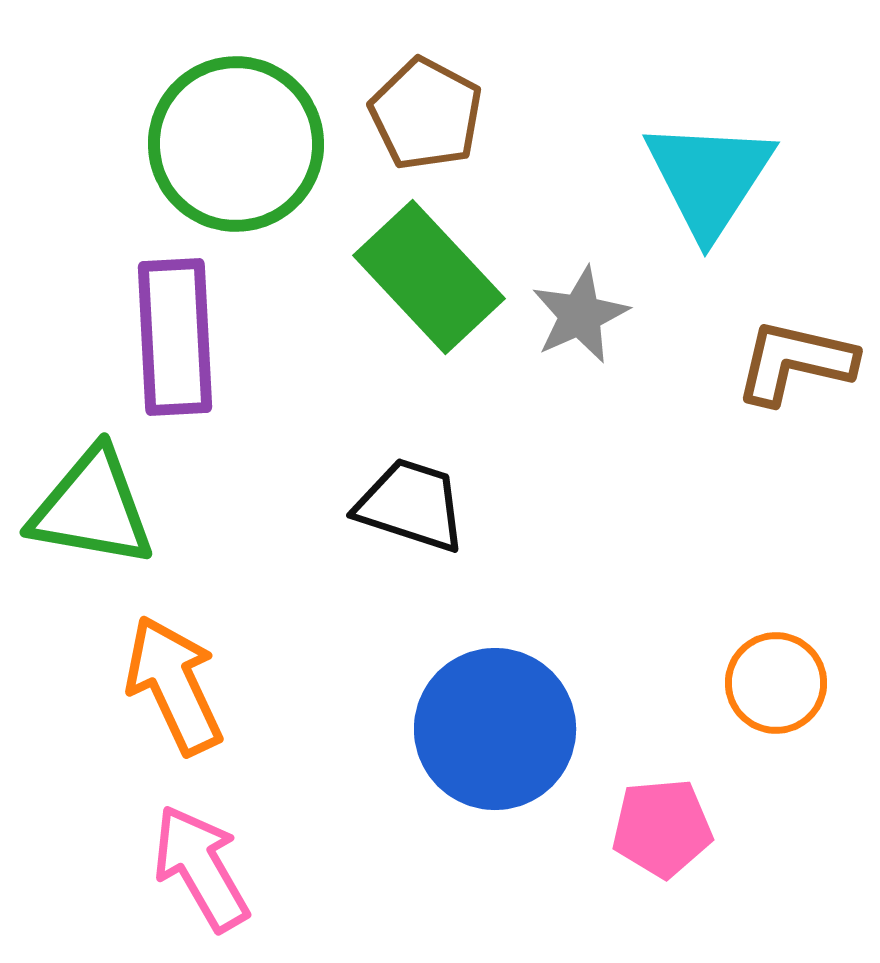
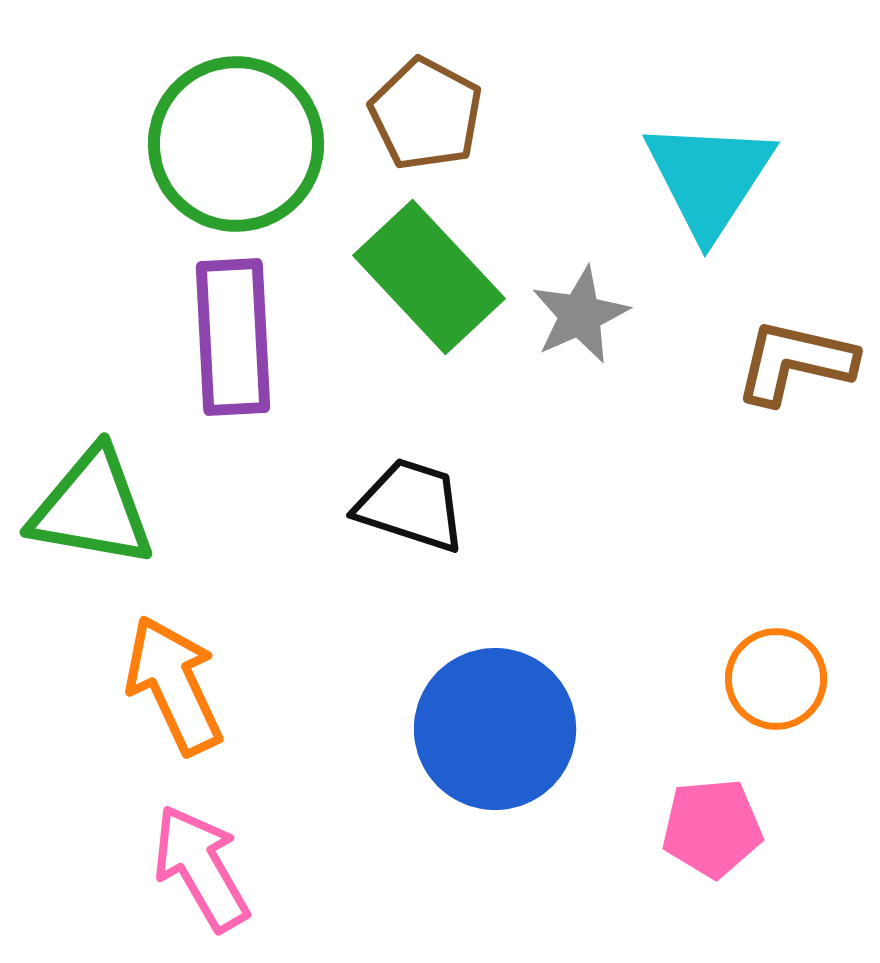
purple rectangle: moved 58 px right
orange circle: moved 4 px up
pink pentagon: moved 50 px right
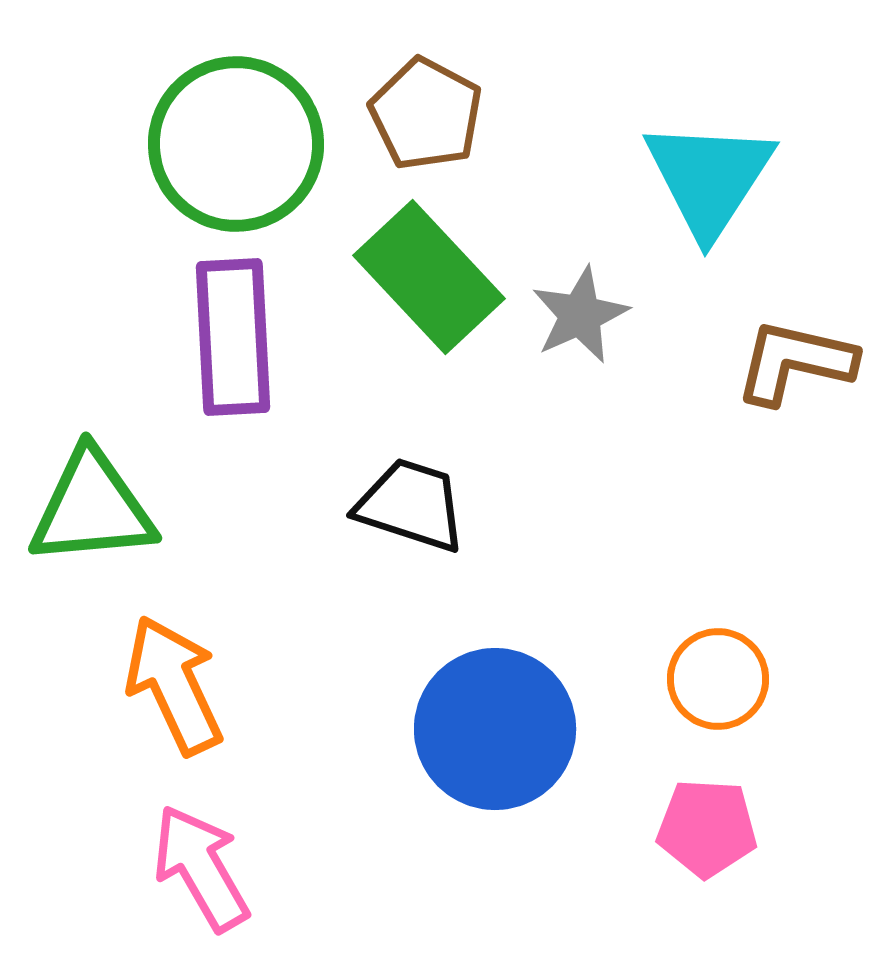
green triangle: rotated 15 degrees counterclockwise
orange circle: moved 58 px left
pink pentagon: moved 5 px left; rotated 8 degrees clockwise
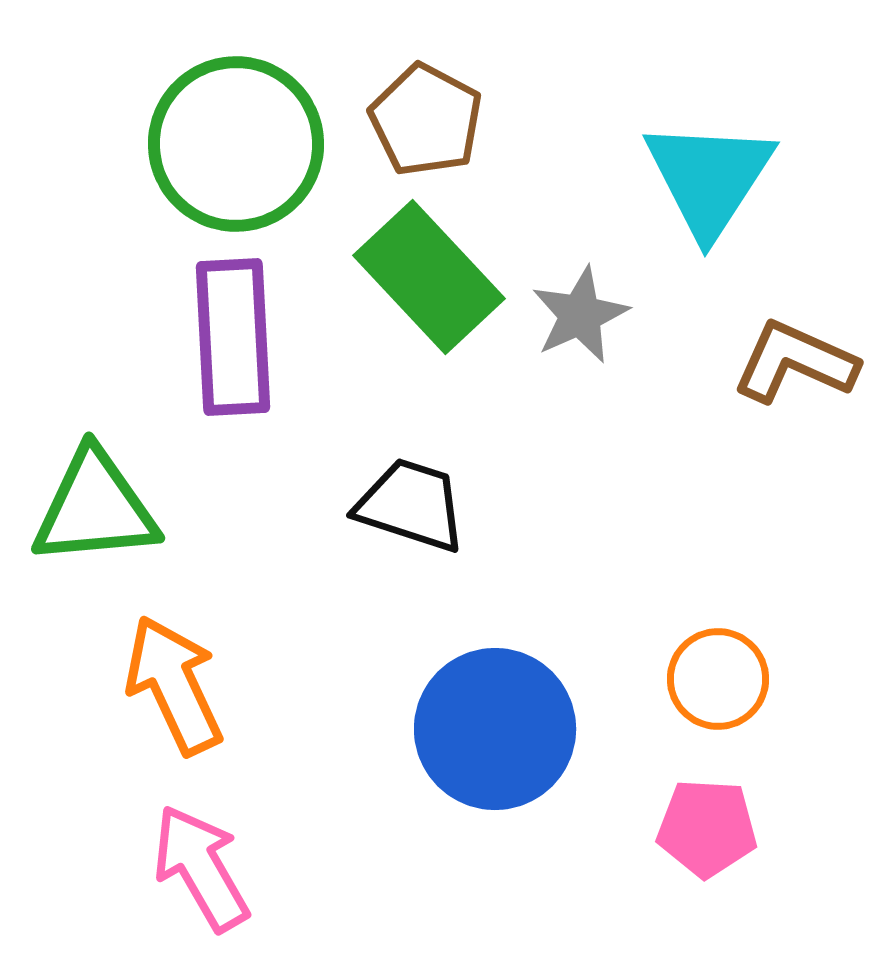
brown pentagon: moved 6 px down
brown L-shape: rotated 11 degrees clockwise
green triangle: moved 3 px right
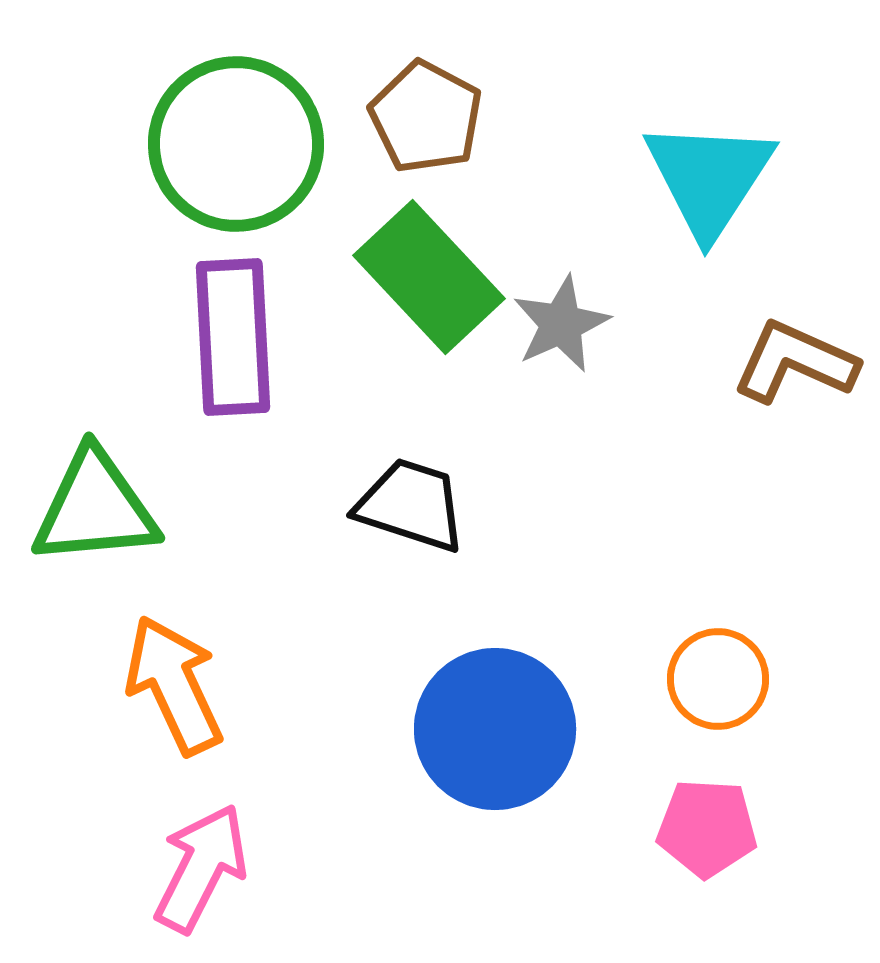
brown pentagon: moved 3 px up
gray star: moved 19 px left, 9 px down
pink arrow: rotated 57 degrees clockwise
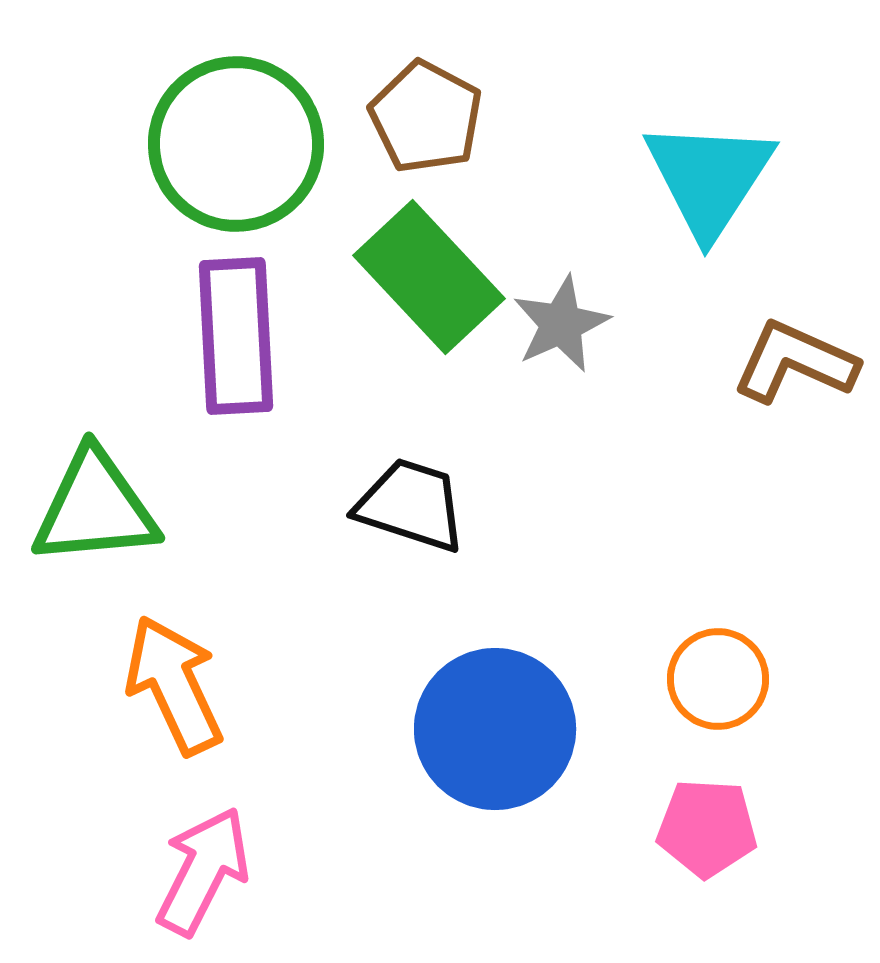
purple rectangle: moved 3 px right, 1 px up
pink arrow: moved 2 px right, 3 px down
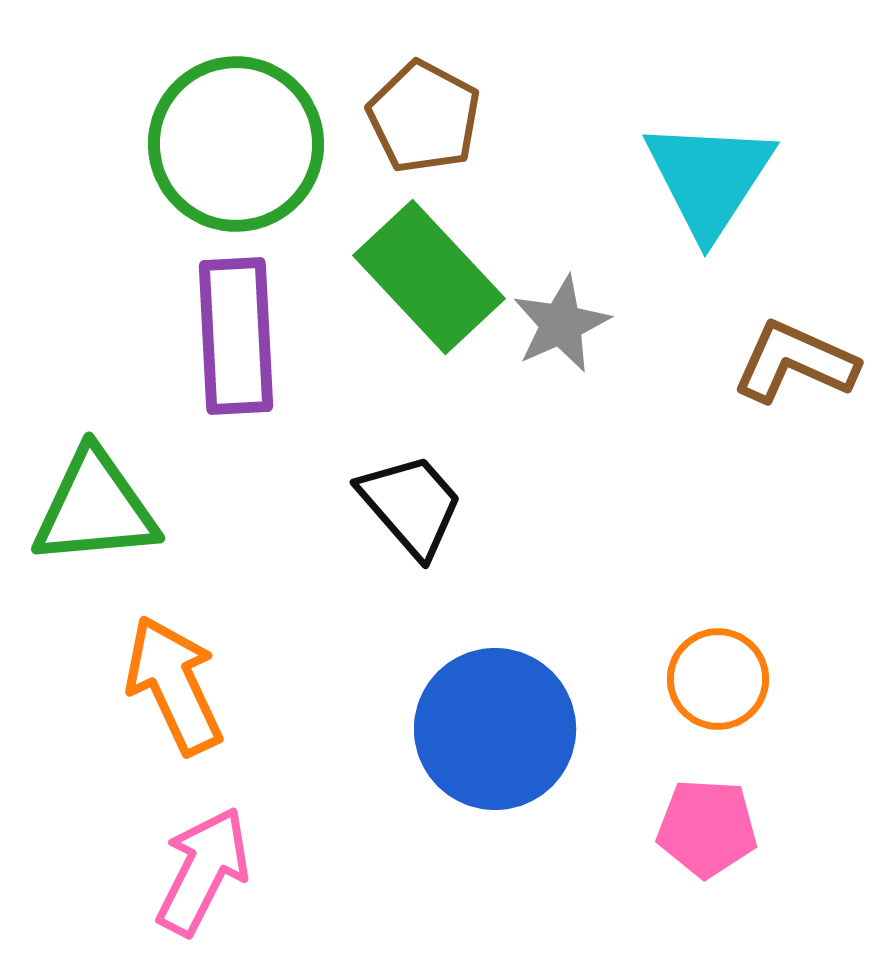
brown pentagon: moved 2 px left
black trapezoid: rotated 31 degrees clockwise
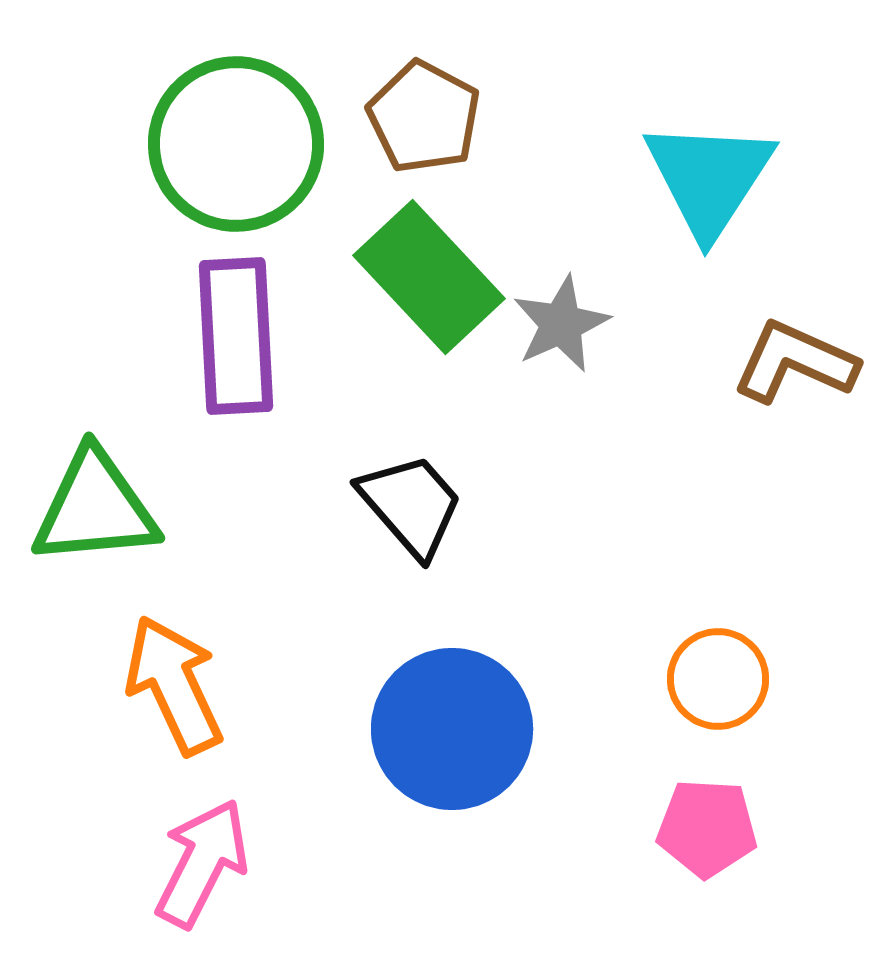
blue circle: moved 43 px left
pink arrow: moved 1 px left, 8 px up
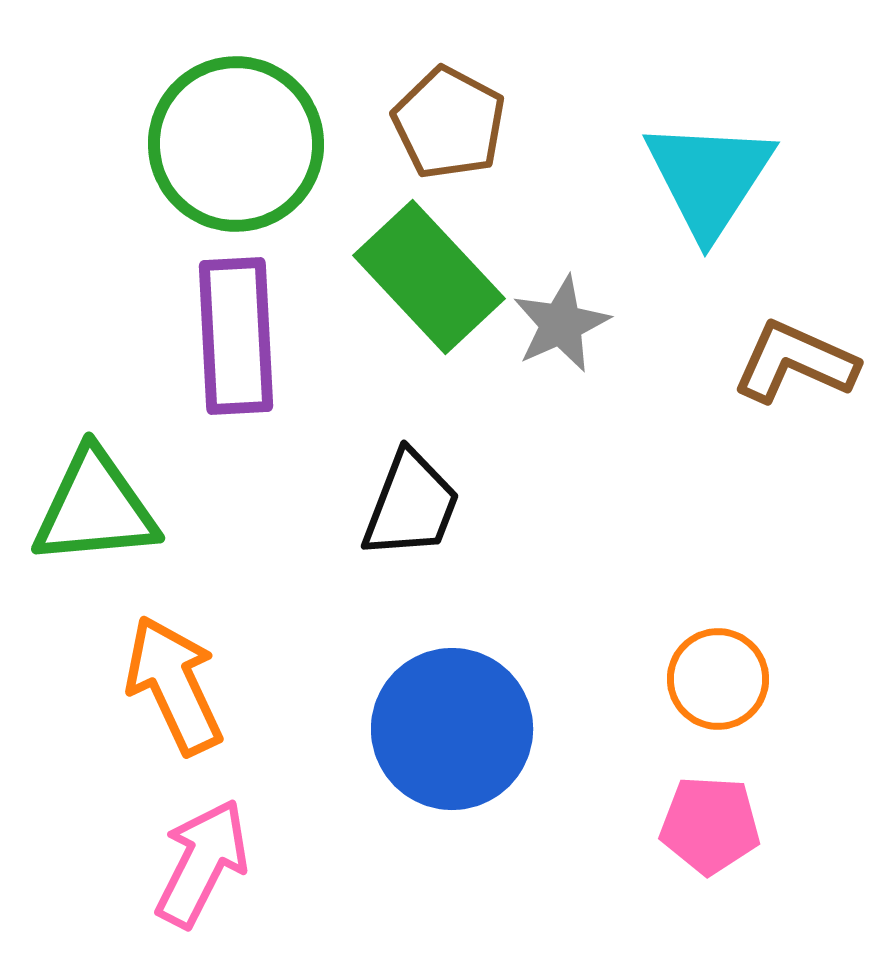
brown pentagon: moved 25 px right, 6 px down
black trapezoid: rotated 62 degrees clockwise
pink pentagon: moved 3 px right, 3 px up
